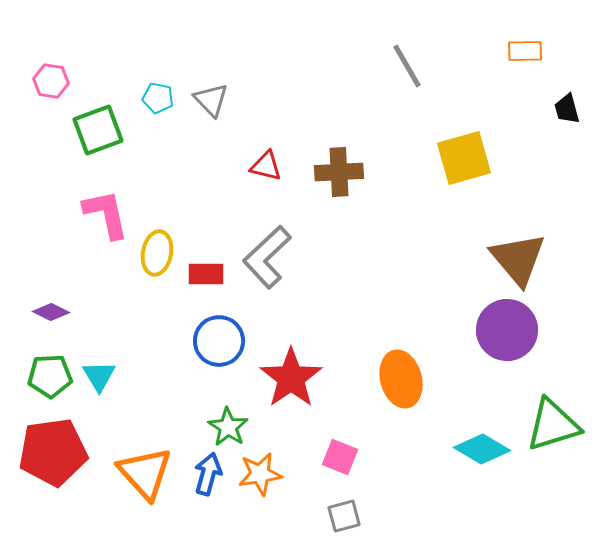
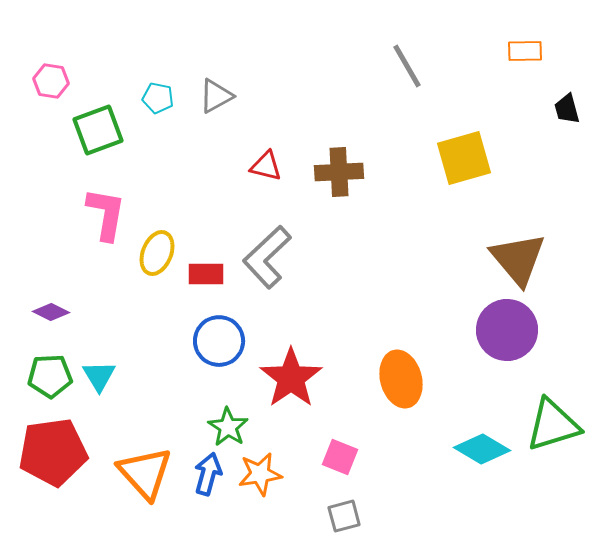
gray triangle: moved 5 px right, 4 px up; rotated 45 degrees clockwise
pink L-shape: rotated 22 degrees clockwise
yellow ellipse: rotated 12 degrees clockwise
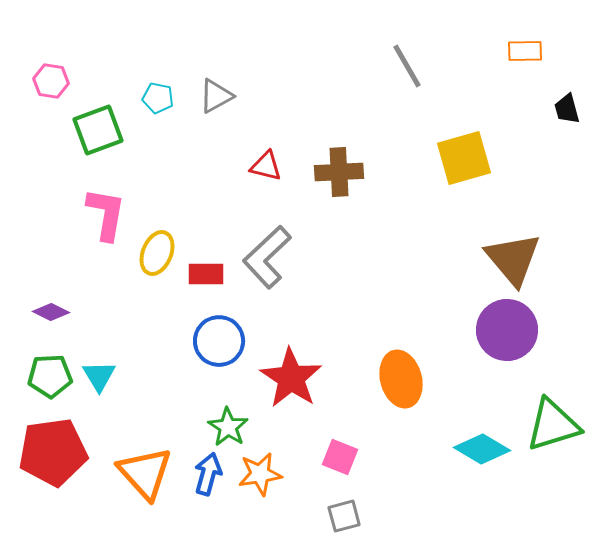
brown triangle: moved 5 px left
red star: rotated 4 degrees counterclockwise
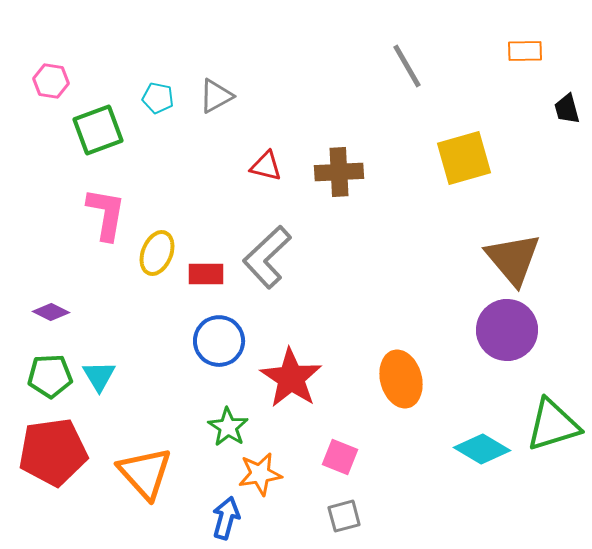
blue arrow: moved 18 px right, 44 px down
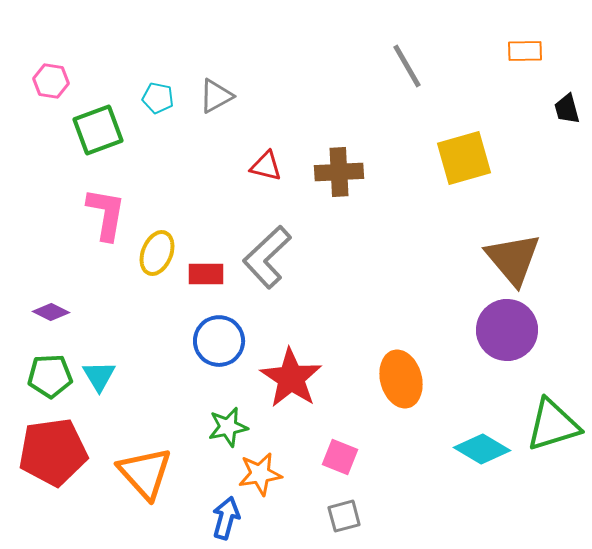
green star: rotated 27 degrees clockwise
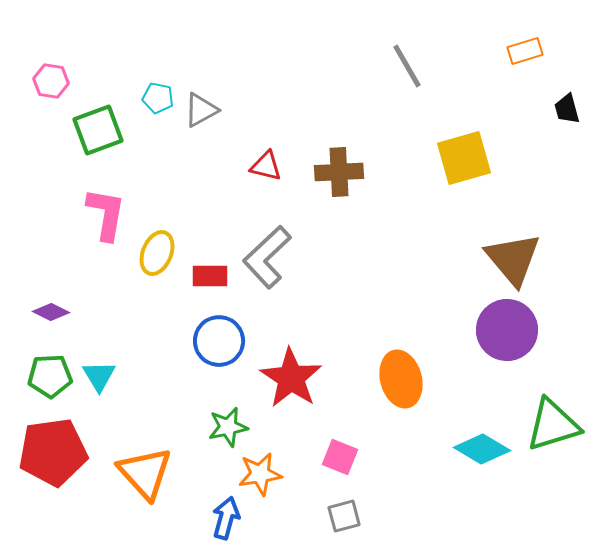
orange rectangle: rotated 16 degrees counterclockwise
gray triangle: moved 15 px left, 14 px down
red rectangle: moved 4 px right, 2 px down
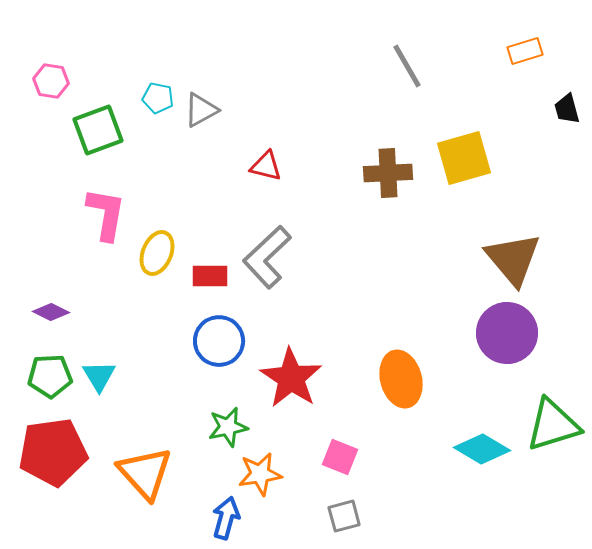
brown cross: moved 49 px right, 1 px down
purple circle: moved 3 px down
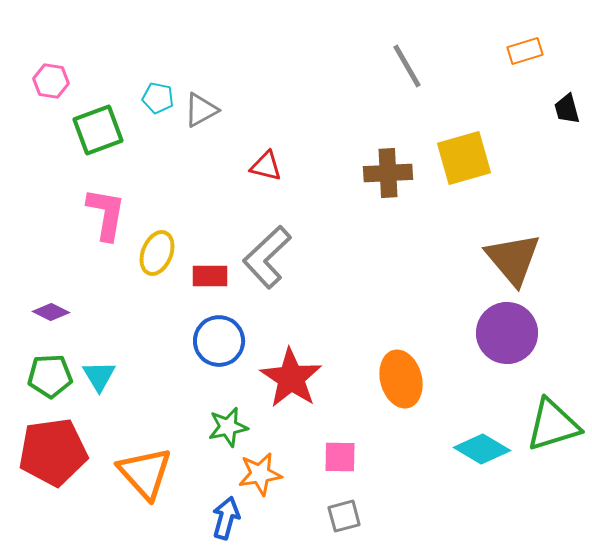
pink square: rotated 21 degrees counterclockwise
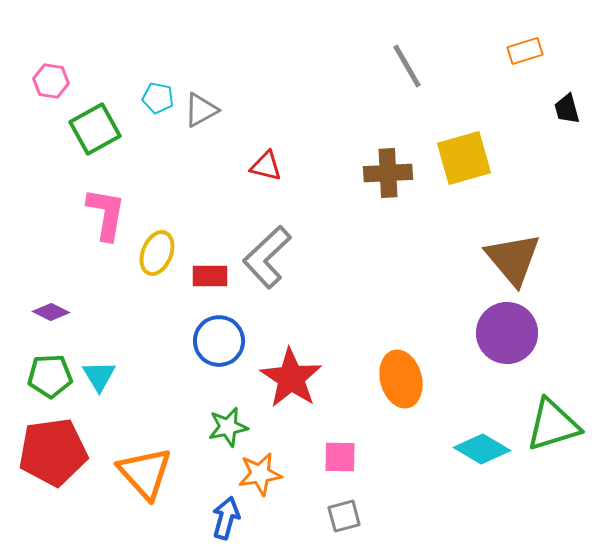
green square: moved 3 px left, 1 px up; rotated 9 degrees counterclockwise
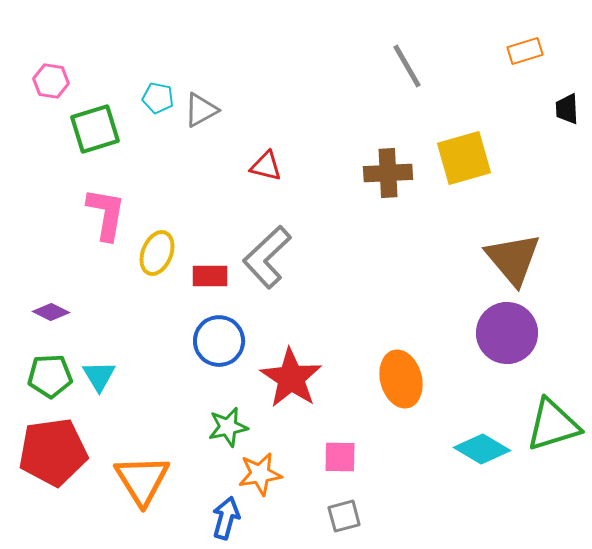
black trapezoid: rotated 12 degrees clockwise
green square: rotated 12 degrees clockwise
orange triangle: moved 3 px left, 7 px down; rotated 10 degrees clockwise
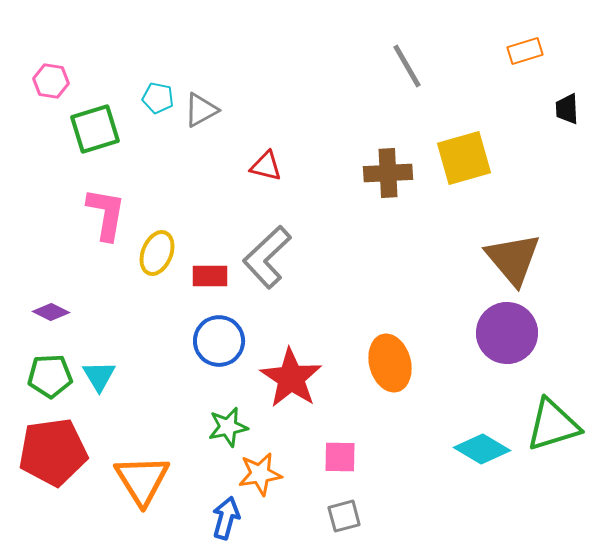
orange ellipse: moved 11 px left, 16 px up
